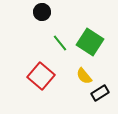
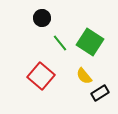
black circle: moved 6 px down
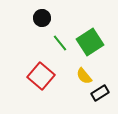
green square: rotated 24 degrees clockwise
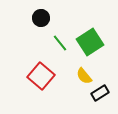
black circle: moved 1 px left
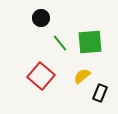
green square: rotated 28 degrees clockwise
yellow semicircle: moved 2 px left; rotated 90 degrees clockwise
black rectangle: rotated 36 degrees counterclockwise
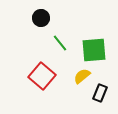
green square: moved 4 px right, 8 px down
red square: moved 1 px right
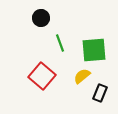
green line: rotated 18 degrees clockwise
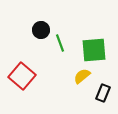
black circle: moved 12 px down
red square: moved 20 px left
black rectangle: moved 3 px right
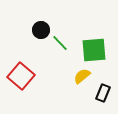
green line: rotated 24 degrees counterclockwise
red square: moved 1 px left
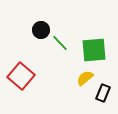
yellow semicircle: moved 3 px right, 2 px down
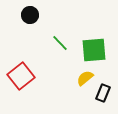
black circle: moved 11 px left, 15 px up
red square: rotated 12 degrees clockwise
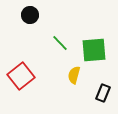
yellow semicircle: moved 11 px left, 3 px up; rotated 36 degrees counterclockwise
